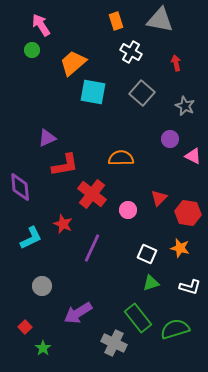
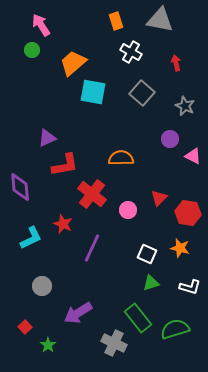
green star: moved 5 px right, 3 px up
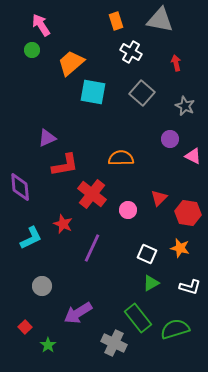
orange trapezoid: moved 2 px left
green triangle: rotated 12 degrees counterclockwise
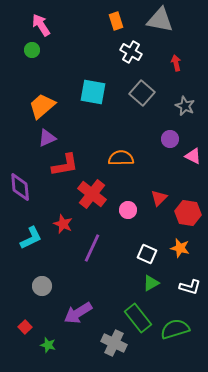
orange trapezoid: moved 29 px left, 43 px down
green star: rotated 21 degrees counterclockwise
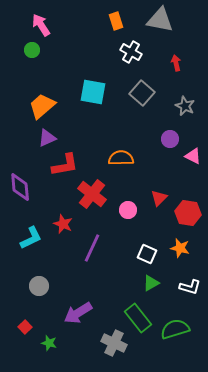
gray circle: moved 3 px left
green star: moved 1 px right, 2 px up
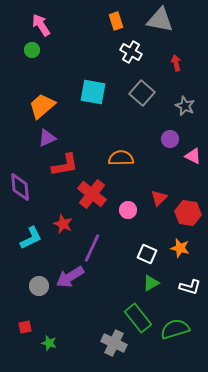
purple arrow: moved 8 px left, 36 px up
red square: rotated 32 degrees clockwise
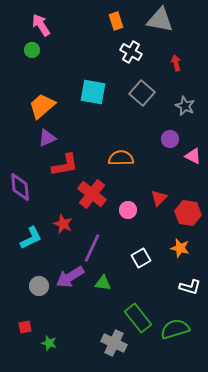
white square: moved 6 px left, 4 px down; rotated 36 degrees clockwise
green triangle: moved 48 px left; rotated 36 degrees clockwise
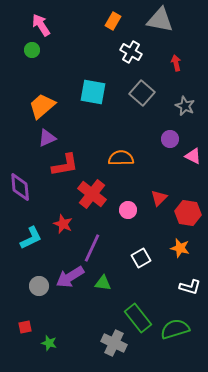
orange rectangle: moved 3 px left; rotated 48 degrees clockwise
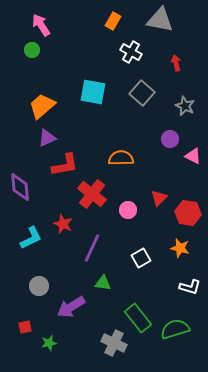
purple arrow: moved 1 px right, 30 px down
green star: rotated 28 degrees counterclockwise
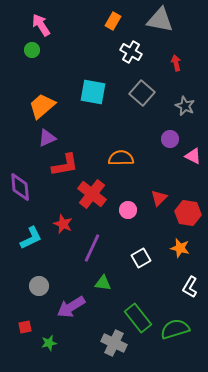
white L-shape: rotated 105 degrees clockwise
